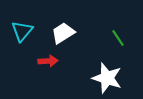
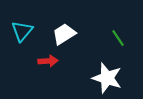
white trapezoid: moved 1 px right, 1 px down
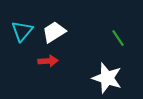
white trapezoid: moved 10 px left, 2 px up
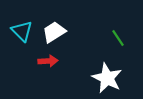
cyan triangle: rotated 25 degrees counterclockwise
white star: rotated 8 degrees clockwise
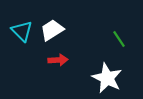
white trapezoid: moved 2 px left, 2 px up
green line: moved 1 px right, 1 px down
red arrow: moved 10 px right, 1 px up
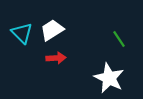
cyan triangle: moved 2 px down
red arrow: moved 2 px left, 2 px up
white star: moved 2 px right
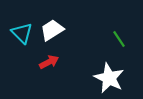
red arrow: moved 7 px left, 4 px down; rotated 24 degrees counterclockwise
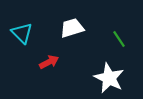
white trapezoid: moved 20 px right, 2 px up; rotated 15 degrees clockwise
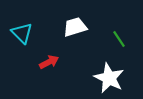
white trapezoid: moved 3 px right, 1 px up
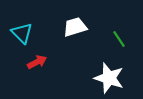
red arrow: moved 12 px left
white star: rotated 8 degrees counterclockwise
